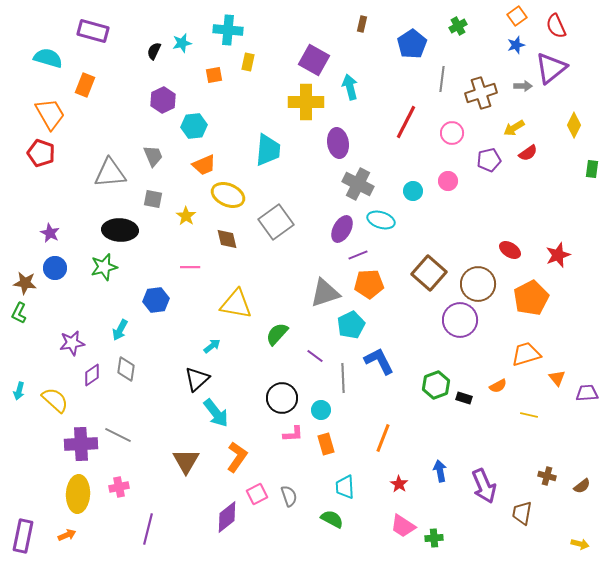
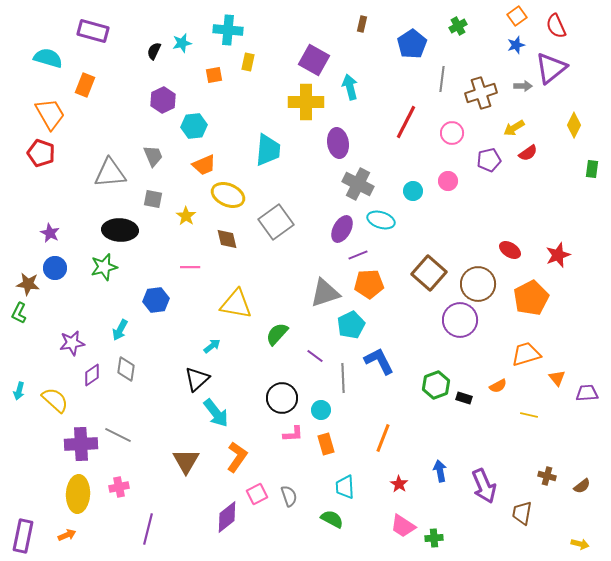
brown star at (25, 283): moved 3 px right, 1 px down
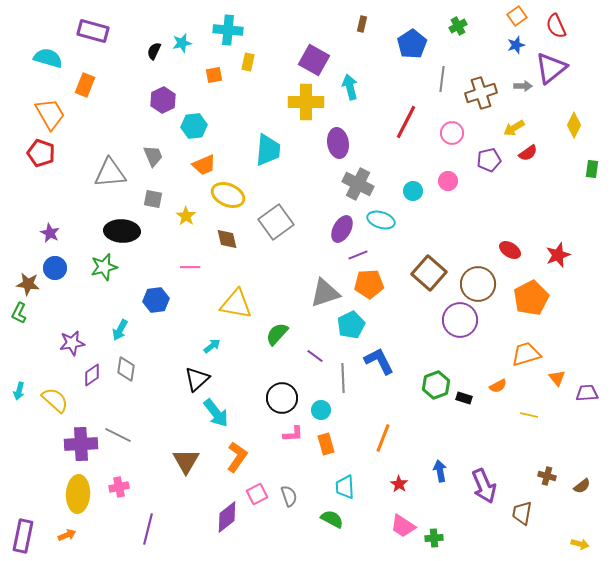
black ellipse at (120, 230): moved 2 px right, 1 px down
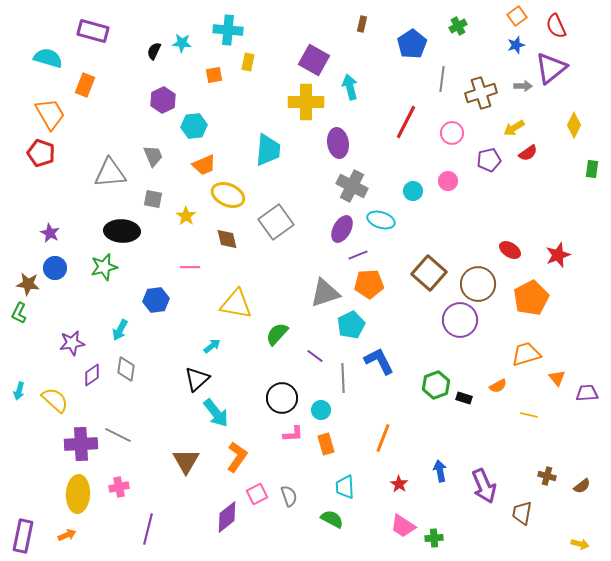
cyan star at (182, 43): rotated 18 degrees clockwise
gray cross at (358, 184): moved 6 px left, 2 px down
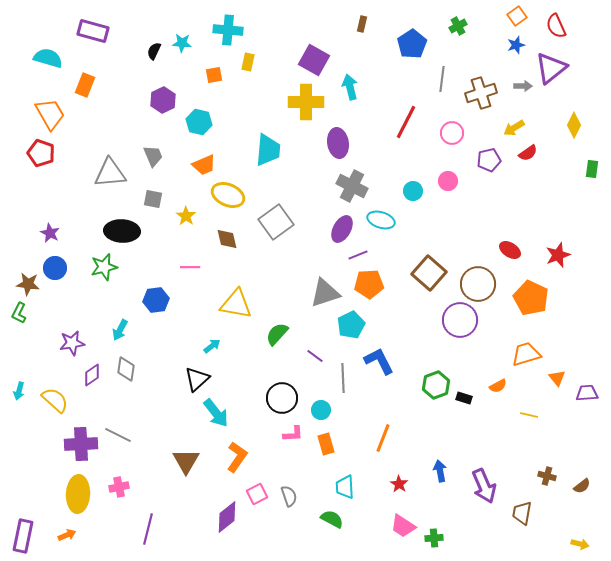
cyan hexagon at (194, 126): moved 5 px right, 4 px up; rotated 20 degrees clockwise
orange pentagon at (531, 298): rotated 20 degrees counterclockwise
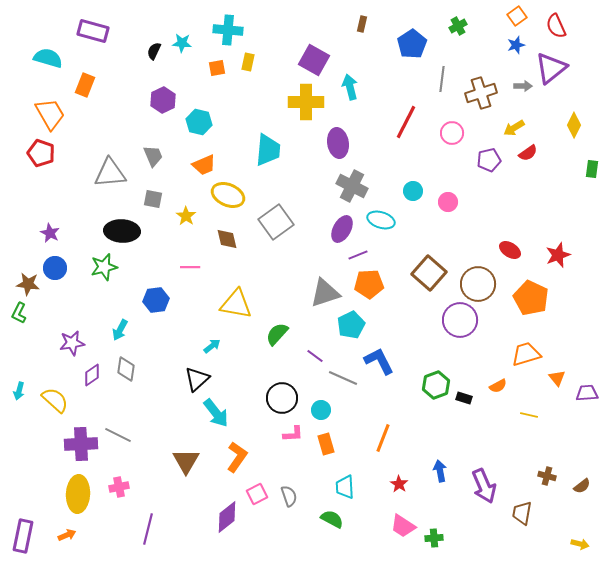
orange square at (214, 75): moved 3 px right, 7 px up
pink circle at (448, 181): moved 21 px down
gray line at (343, 378): rotated 64 degrees counterclockwise
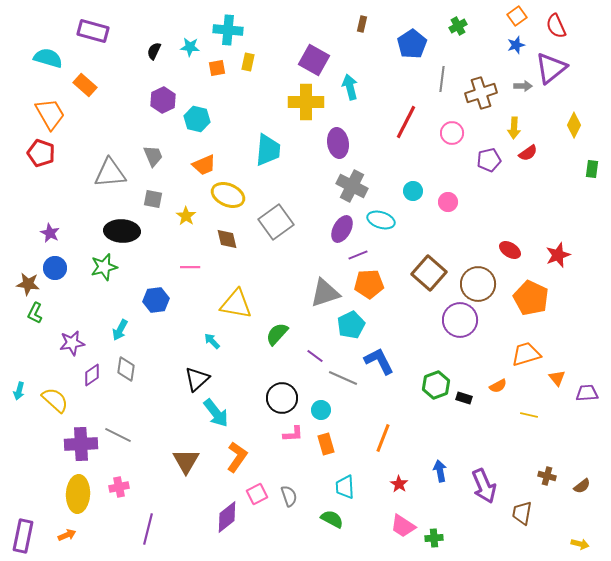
cyan star at (182, 43): moved 8 px right, 4 px down
orange rectangle at (85, 85): rotated 70 degrees counterclockwise
cyan hexagon at (199, 122): moved 2 px left, 3 px up
yellow arrow at (514, 128): rotated 55 degrees counterclockwise
green L-shape at (19, 313): moved 16 px right
cyan arrow at (212, 346): moved 5 px up; rotated 96 degrees counterclockwise
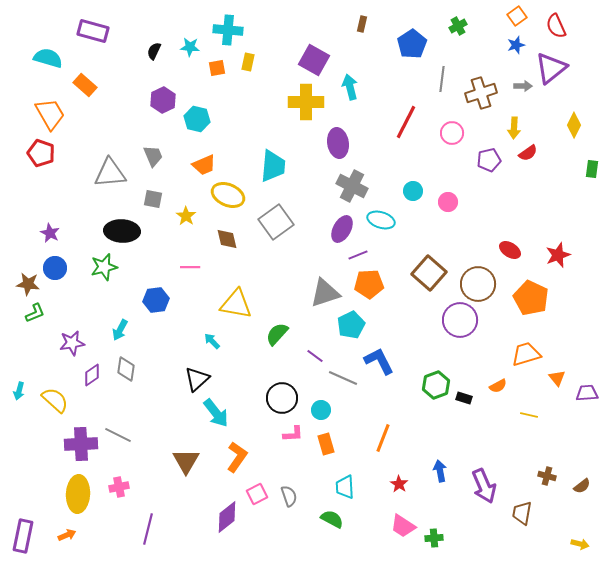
cyan trapezoid at (268, 150): moved 5 px right, 16 px down
green L-shape at (35, 313): rotated 140 degrees counterclockwise
